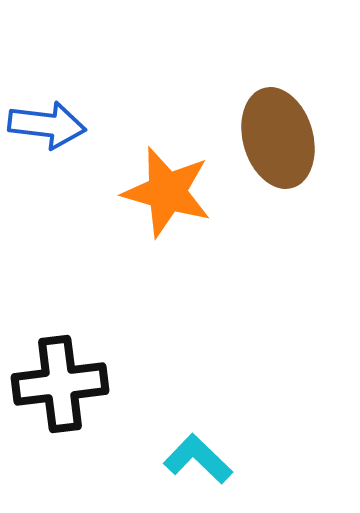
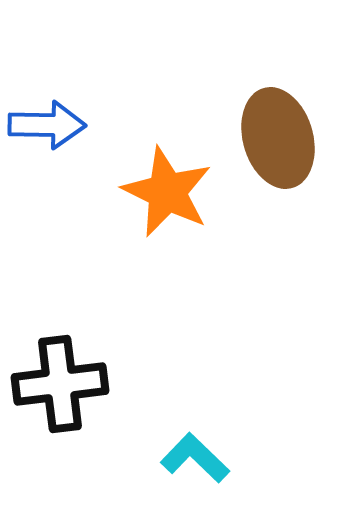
blue arrow: rotated 6 degrees counterclockwise
orange star: rotated 10 degrees clockwise
cyan L-shape: moved 3 px left, 1 px up
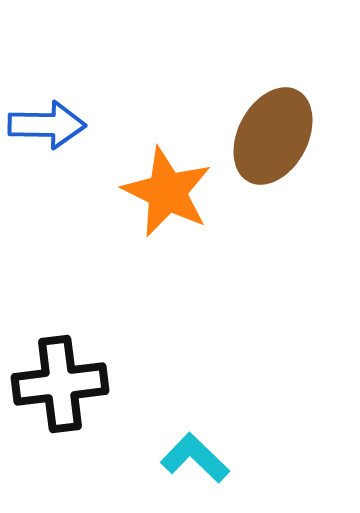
brown ellipse: moved 5 px left, 2 px up; rotated 44 degrees clockwise
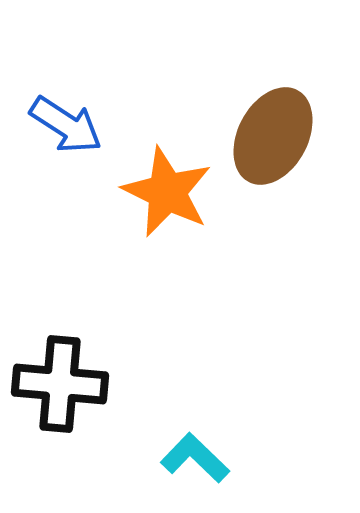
blue arrow: moved 19 px right; rotated 32 degrees clockwise
black cross: rotated 12 degrees clockwise
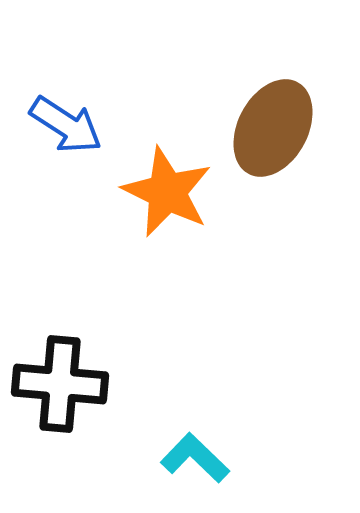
brown ellipse: moved 8 px up
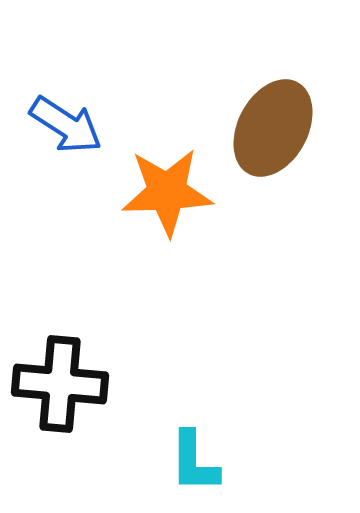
orange star: rotated 28 degrees counterclockwise
cyan L-shape: moved 1 px left, 4 px down; rotated 134 degrees counterclockwise
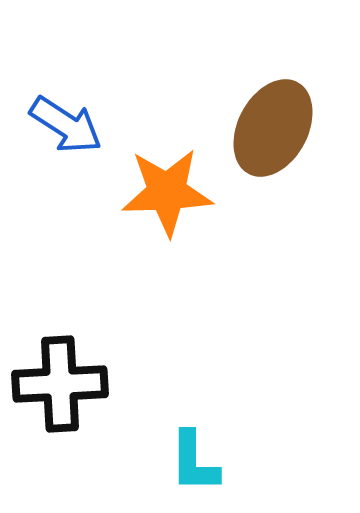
black cross: rotated 8 degrees counterclockwise
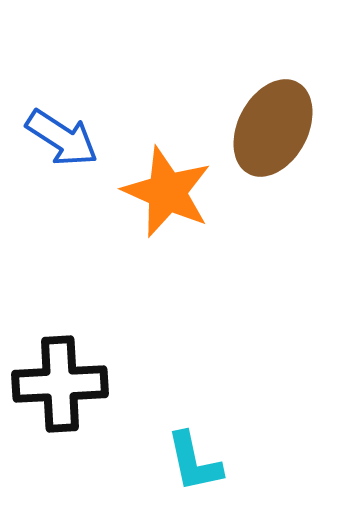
blue arrow: moved 4 px left, 13 px down
orange star: rotated 26 degrees clockwise
cyan L-shape: rotated 12 degrees counterclockwise
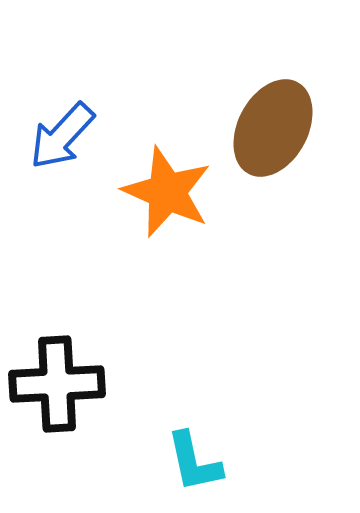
blue arrow: moved 2 px up; rotated 100 degrees clockwise
black cross: moved 3 px left
